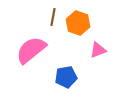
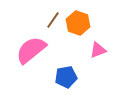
brown line: moved 3 px down; rotated 24 degrees clockwise
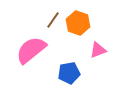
blue pentagon: moved 3 px right, 4 px up
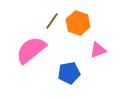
brown line: moved 1 px left, 1 px down
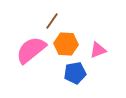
orange hexagon: moved 12 px left, 21 px down; rotated 15 degrees counterclockwise
blue pentagon: moved 6 px right
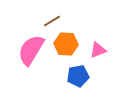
brown line: rotated 24 degrees clockwise
pink semicircle: rotated 20 degrees counterclockwise
blue pentagon: moved 3 px right, 3 px down
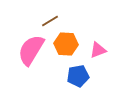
brown line: moved 2 px left
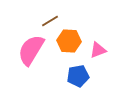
orange hexagon: moved 3 px right, 3 px up
